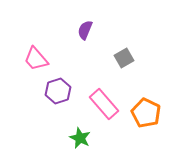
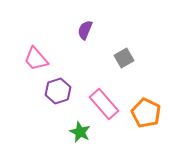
green star: moved 6 px up
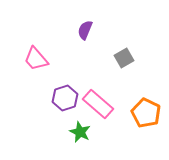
purple hexagon: moved 7 px right, 7 px down
pink rectangle: moved 6 px left; rotated 8 degrees counterclockwise
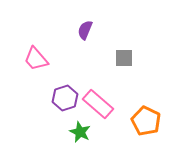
gray square: rotated 30 degrees clockwise
orange pentagon: moved 8 px down
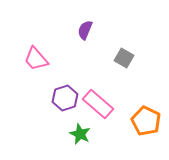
gray square: rotated 30 degrees clockwise
green star: moved 2 px down
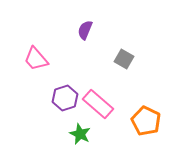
gray square: moved 1 px down
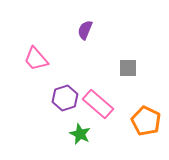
gray square: moved 4 px right, 9 px down; rotated 30 degrees counterclockwise
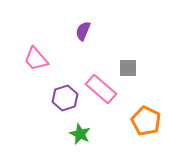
purple semicircle: moved 2 px left, 1 px down
pink rectangle: moved 3 px right, 15 px up
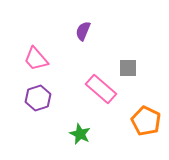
purple hexagon: moved 27 px left
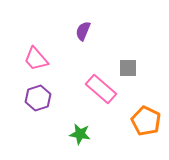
green star: rotated 15 degrees counterclockwise
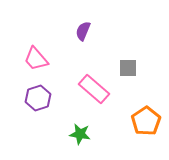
pink rectangle: moved 7 px left
orange pentagon: rotated 12 degrees clockwise
